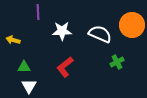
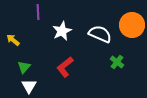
white star: rotated 24 degrees counterclockwise
yellow arrow: rotated 24 degrees clockwise
green cross: rotated 24 degrees counterclockwise
green triangle: rotated 48 degrees counterclockwise
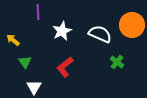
green triangle: moved 1 px right, 5 px up; rotated 16 degrees counterclockwise
white triangle: moved 5 px right, 1 px down
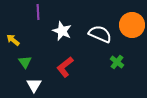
white star: rotated 24 degrees counterclockwise
white triangle: moved 2 px up
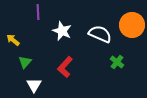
green triangle: rotated 16 degrees clockwise
red L-shape: rotated 10 degrees counterclockwise
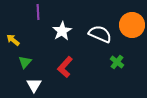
white star: rotated 18 degrees clockwise
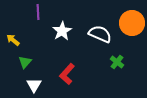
orange circle: moved 2 px up
red L-shape: moved 2 px right, 7 px down
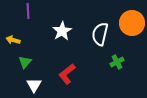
purple line: moved 10 px left, 1 px up
white semicircle: rotated 100 degrees counterclockwise
yellow arrow: rotated 24 degrees counterclockwise
green cross: rotated 24 degrees clockwise
red L-shape: rotated 10 degrees clockwise
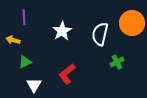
purple line: moved 4 px left, 6 px down
green triangle: rotated 24 degrees clockwise
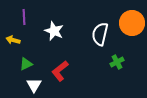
white star: moved 8 px left; rotated 18 degrees counterclockwise
green triangle: moved 1 px right, 2 px down
red L-shape: moved 7 px left, 3 px up
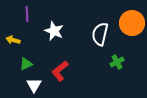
purple line: moved 3 px right, 3 px up
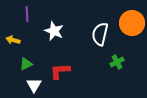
red L-shape: rotated 35 degrees clockwise
